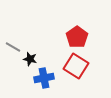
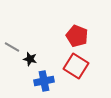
red pentagon: moved 1 px up; rotated 15 degrees counterclockwise
gray line: moved 1 px left
blue cross: moved 3 px down
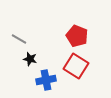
gray line: moved 7 px right, 8 px up
blue cross: moved 2 px right, 1 px up
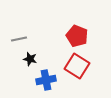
gray line: rotated 42 degrees counterclockwise
red square: moved 1 px right
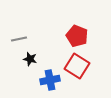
blue cross: moved 4 px right
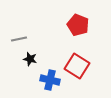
red pentagon: moved 1 px right, 11 px up
blue cross: rotated 24 degrees clockwise
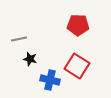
red pentagon: rotated 20 degrees counterclockwise
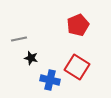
red pentagon: rotated 25 degrees counterclockwise
black star: moved 1 px right, 1 px up
red square: moved 1 px down
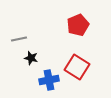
blue cross: moved 1 px left; rotated 24 degrees counterclockwise
